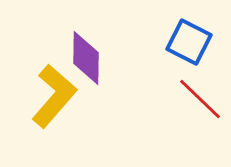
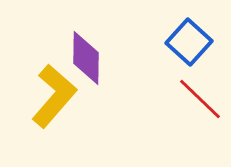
blue square: rotated 15 degrees clockwise
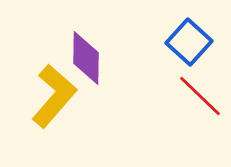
red line: moved 3 px up
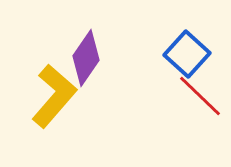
blue square: moved 2 px left, 12 px down
purple diamond: rotated 34 degrees clockwise
